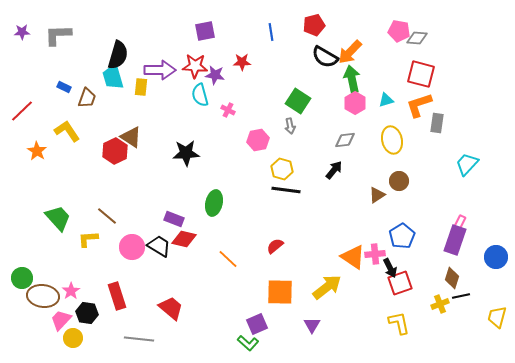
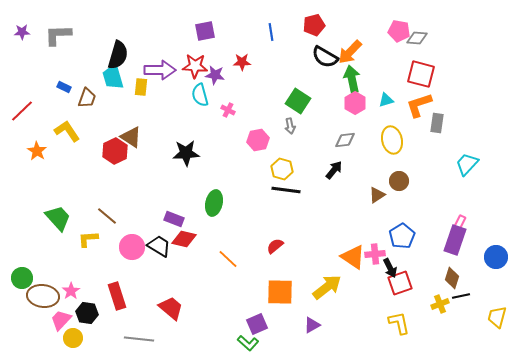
purple triangle at (312, 325): rotated 30 degrees clockwise
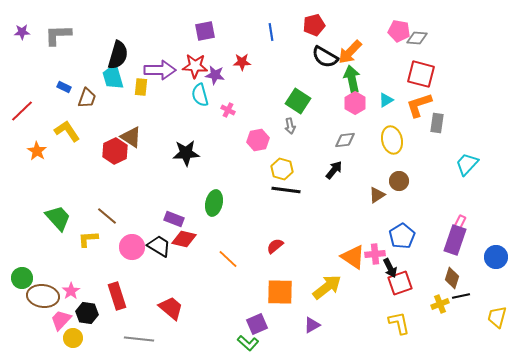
cyan triangle at (386, 100): rotated 14 degrees counterclockwise
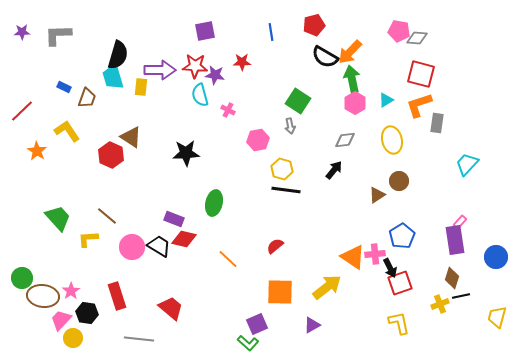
red hexagon at (115, 151): moved 4 px left, 4 px down; rotated 10 degrees counterclockwise
pink rectangle at (460, 222): rotated 16 degrees clockwise
purple rectangle at (455, 240): rotated 28 degrees counterclockwise
